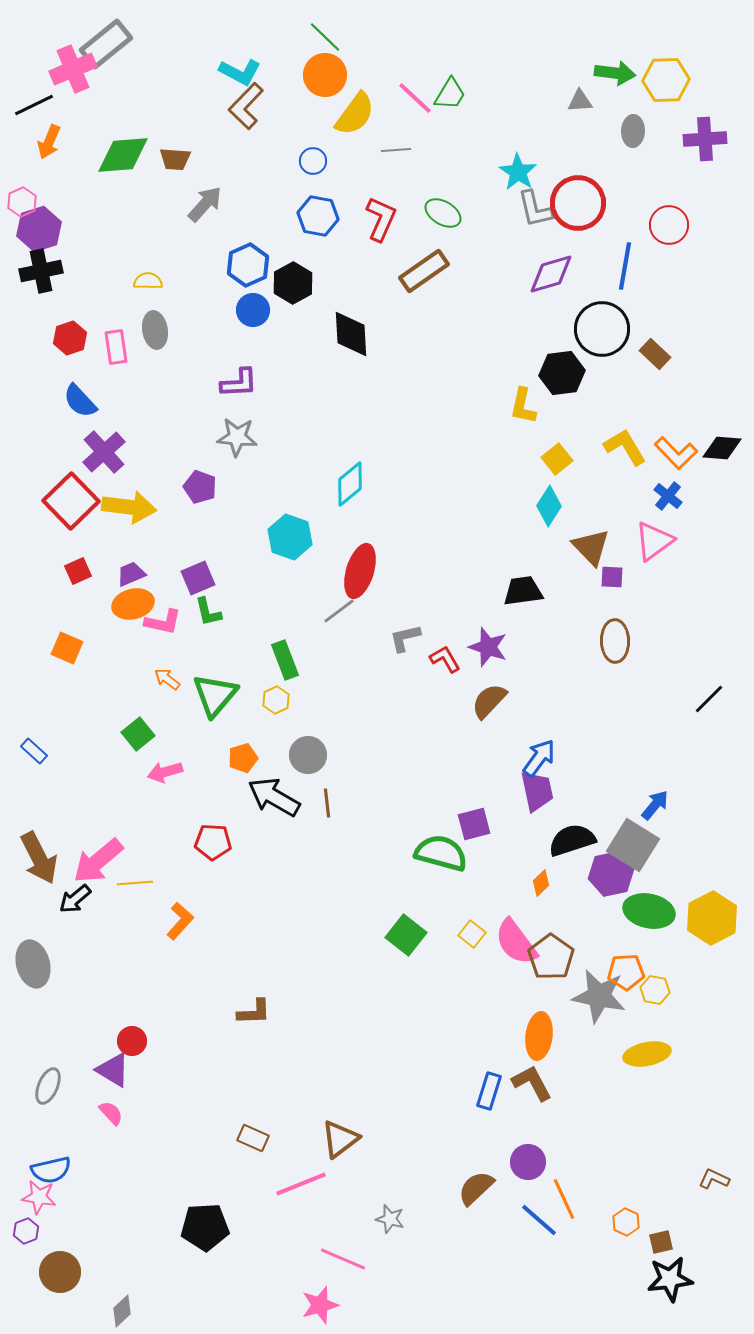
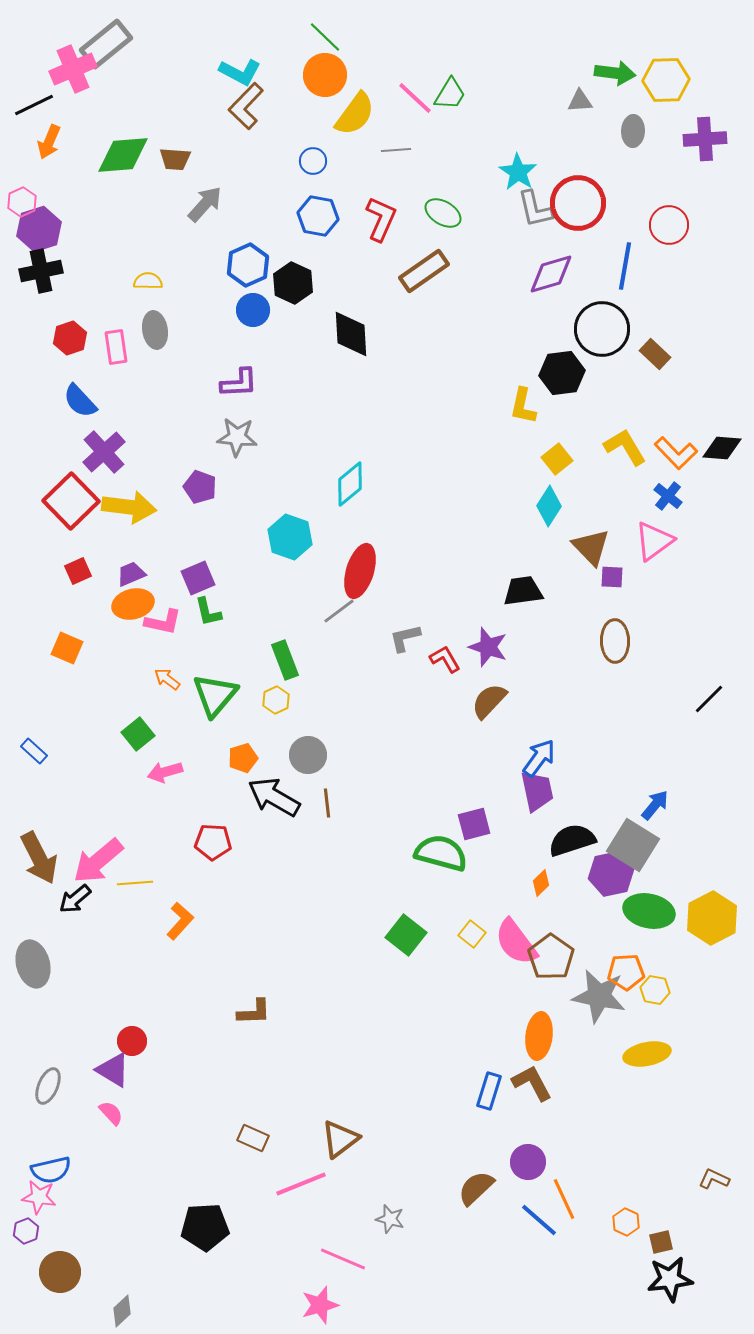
black hexagon at (293, 283): rotated 6 degrees counterclockwise
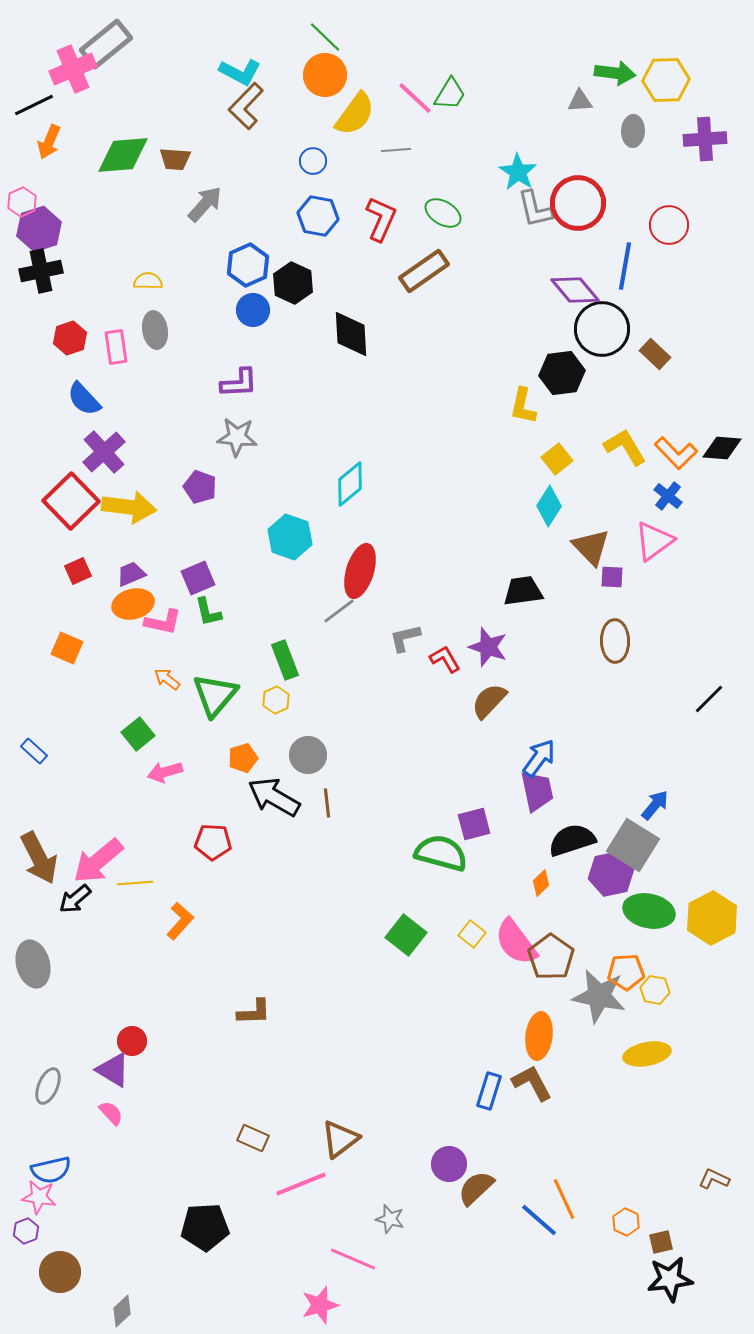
purple diamond at (551, 274): moved 24 px right, 16 px down; rotated 66 degrees clockwise
blue semicircle at (80, 401): moved 4 px right, 2 px up
purple circle at (528, 1162): moved 79 px left, 2 px down
pink line at (343, 1259): moved 10 px right
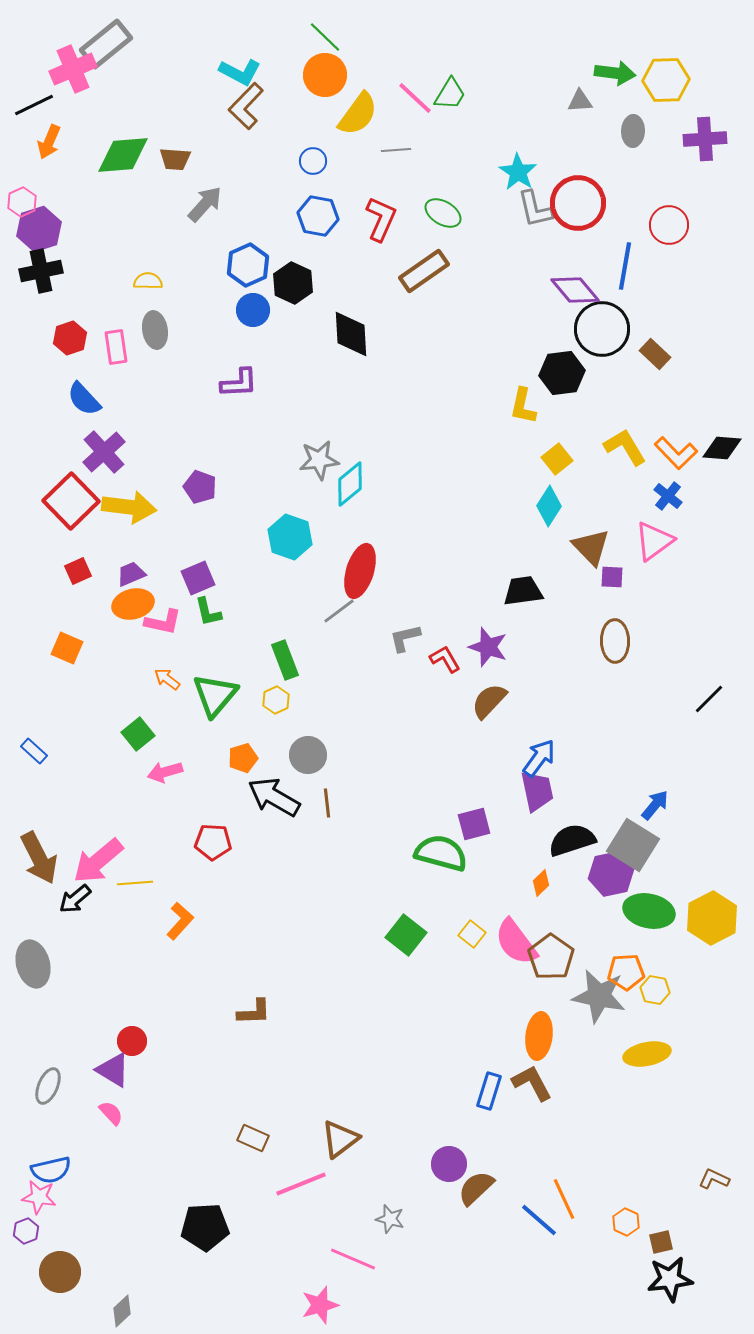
yellow semicircle at (355, 114): moved 3 px right
gray star at (237, 437): moved 82 px right, 23 px down; rotated 12 degrees counterclockwise
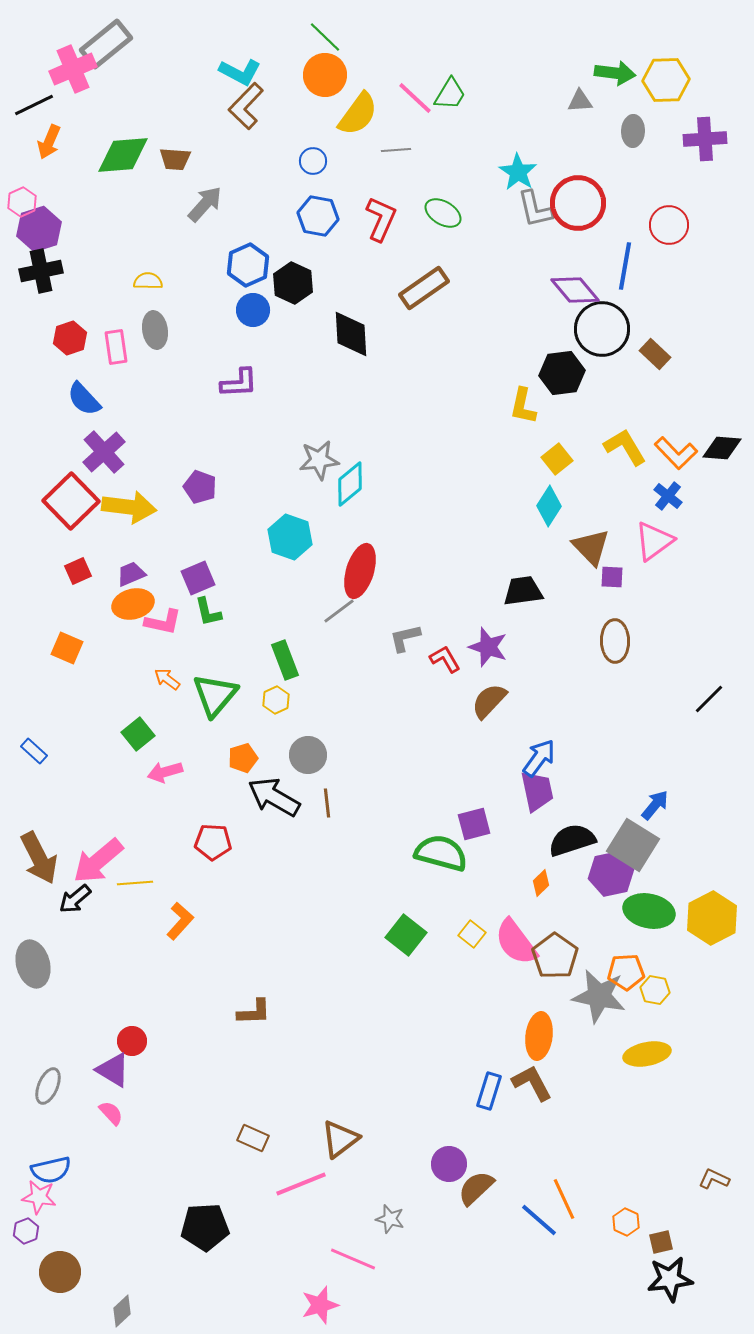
brown rectangle at (424, 271): moved 17 px down
brown pentagon at (551, 957): moved 4 px right, 1 px up
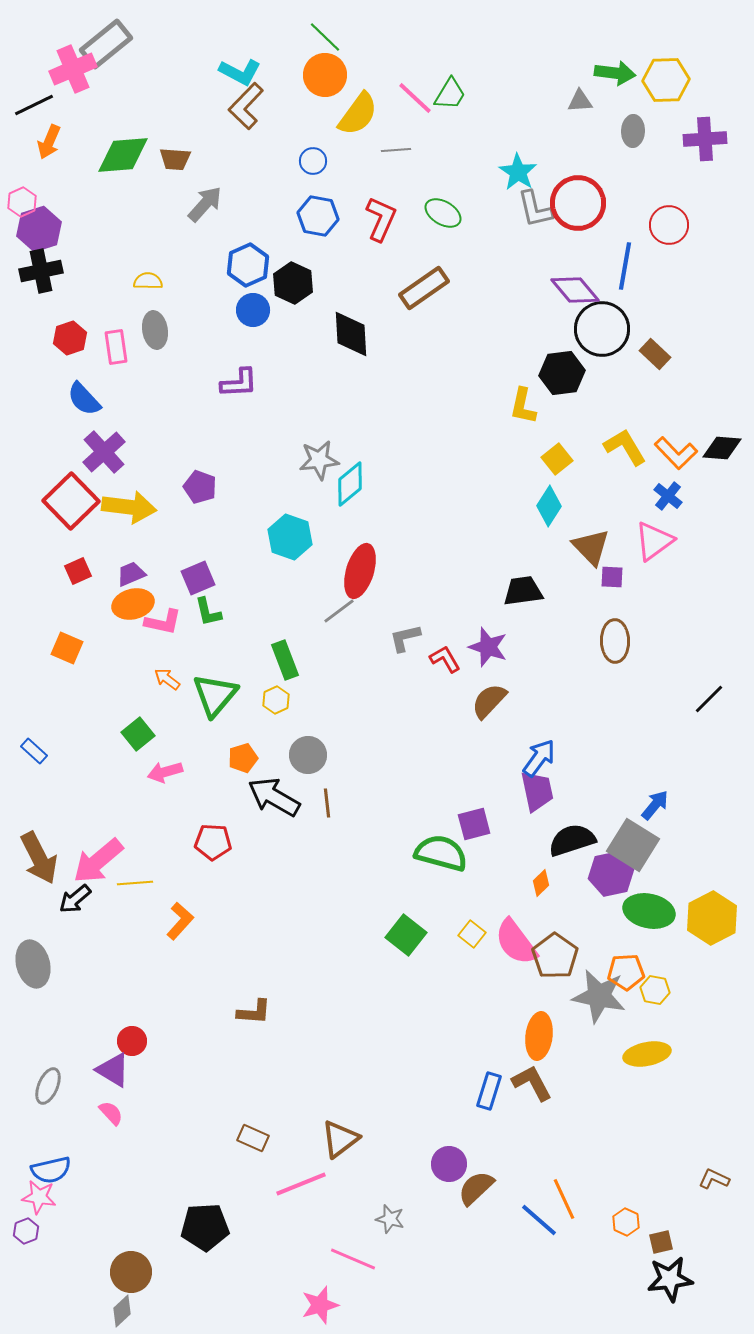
brown L-shape at (254, 1012): rotated 6 degrees clockwise
brown circle at (60, 1272): moved 71 px right
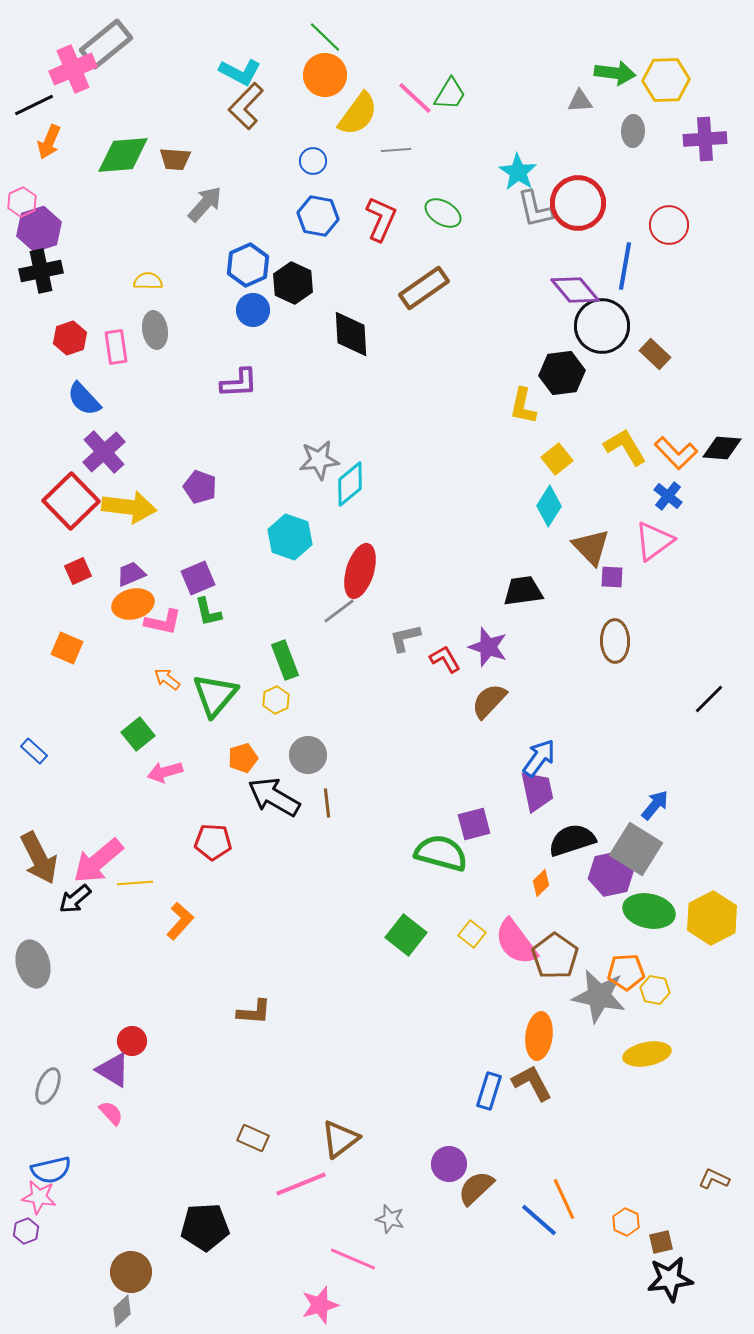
black circle at (602, 329): moved 3 px up
gray square at (633, 845): moved 3 px right, 4 px down
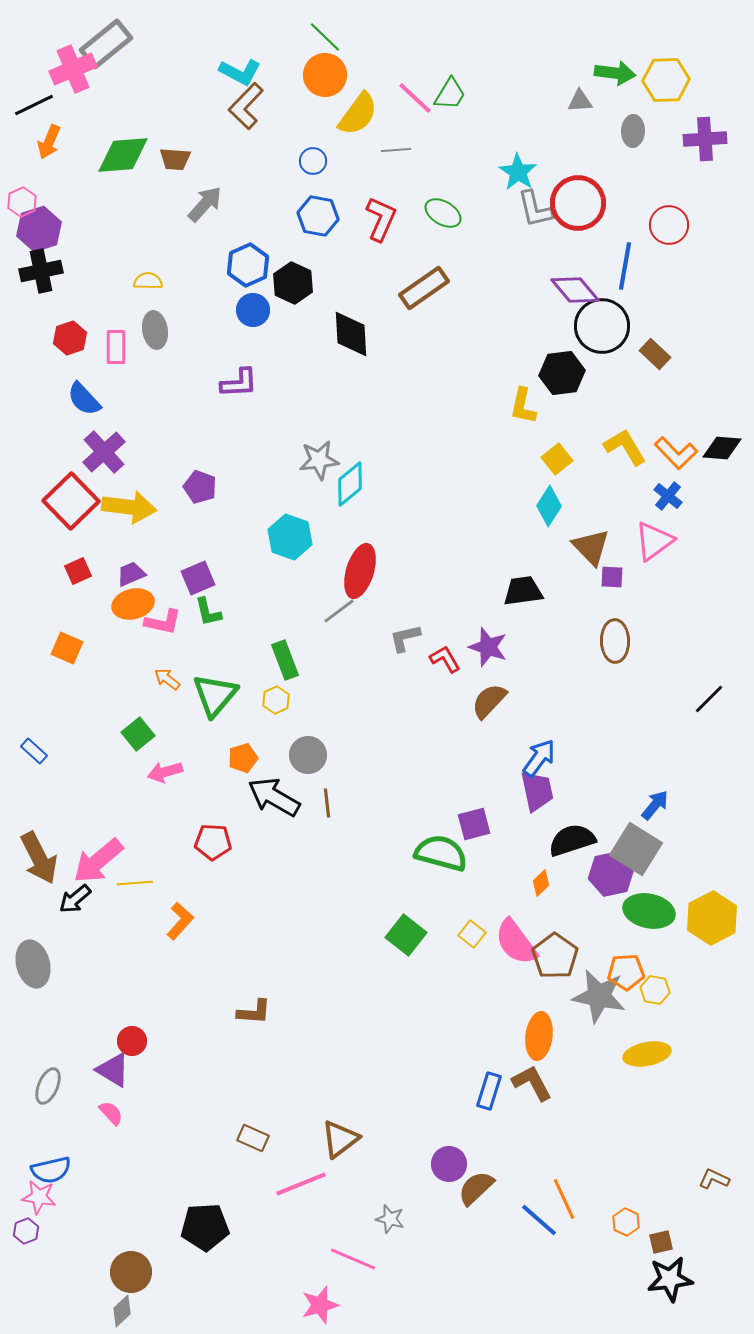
pink rectangle at (116, 347): rotated 8 degrees clockwise
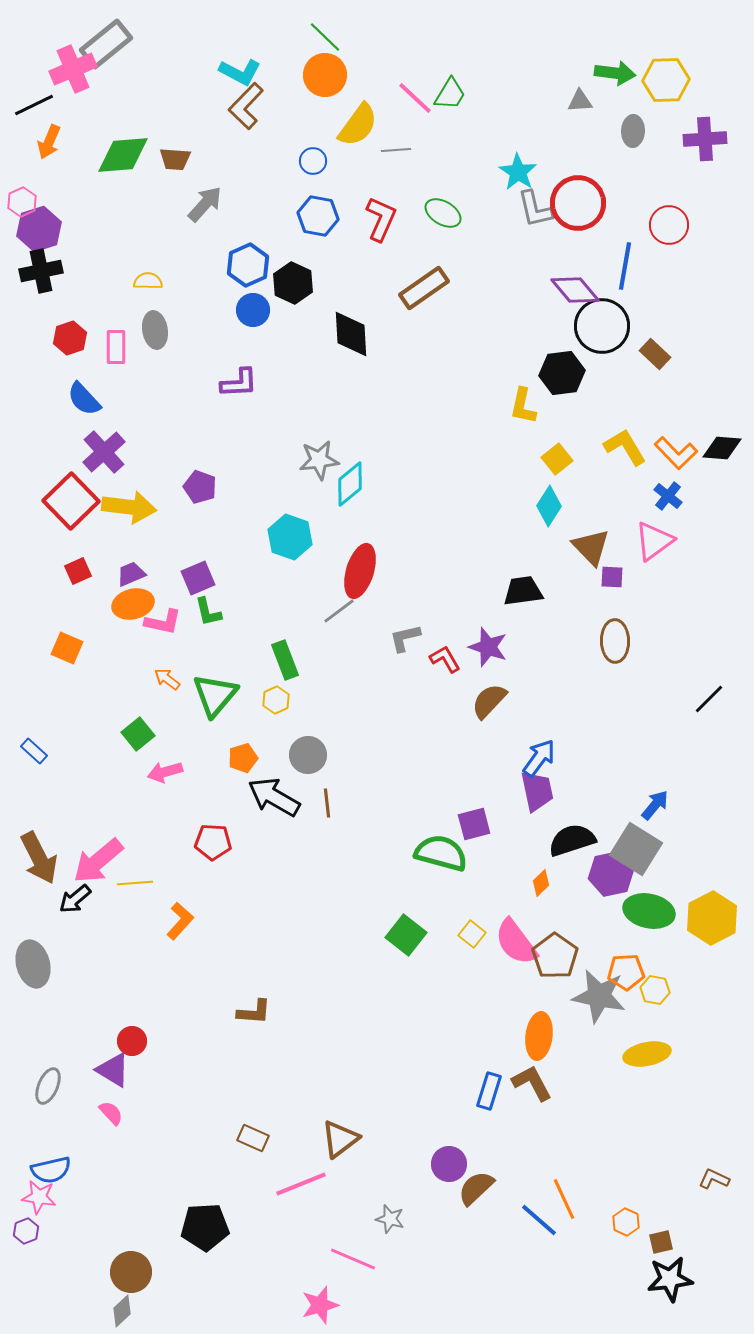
yellow semicircle at (358, 114): moved 11 px down
